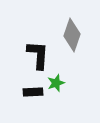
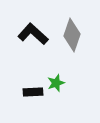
black L-shape: moved 5 px left, 21 px up; rotated 52 degrees counterclockwise
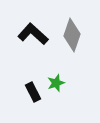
black rectangle: rotated 66 degrees clockwise
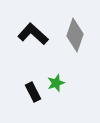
gray diamond: moved 3 px right
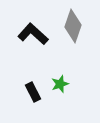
gray diamond: moved 2 px left, 9 px up
green star: moved 4 px right, 1 px down
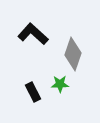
gray diamond: moved 28 px down
green star: rotated 18 degrees clockwise
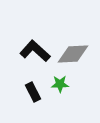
black L-shape: moved 2 px right, 17 px down
gray diamond: rotated 68 degrees clockwise
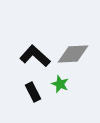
black L-shape: moved 5 px down
green star: rotated 24 degrees clockwise
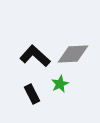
green star: rotated 24 degrees clockwise
black rectangle: moved 1 px left, 2 px down
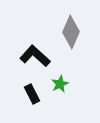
gray diamond: moved 2 px left, 22 px up; rotated 64 degrees counterclockwise
